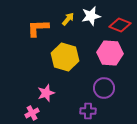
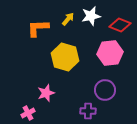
pink hexagon: rotated 10 degrees counterclockwise
purple circle: moved 1 px right, 2 px down
pink cross: moved 4 px left
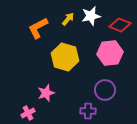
orange L-shape: rotated 25 degrees counterclockwise
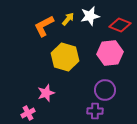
white star: moved 1 px left
orange L-shape: moved 6 px right, 2 px up
purple cross: moved 7 px right
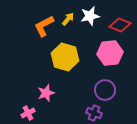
purple cross: moved 1 px left, 2 px down; rotated 21 degrees clockwise
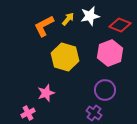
pink hexagon: rotated 15 degrees counterclockwise
purple cross: rotated 14 degrees clockwise
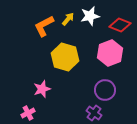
pink star: moved 4 px left, 4 px up
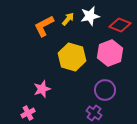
yellow hexagon: moved 7 px right
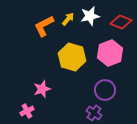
red diamond: moved 1 px right, 3 px up
pink cross: moved 1 px left, 2 px up
